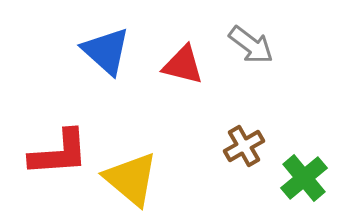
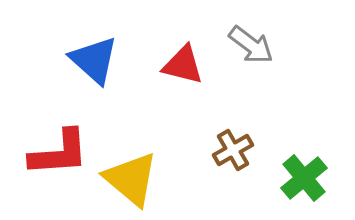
blue triangle: moved 12 px left, 9 px down
brown cross: moved 11 px left, 4 px down
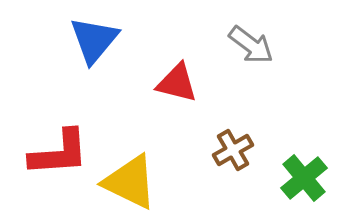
blue triangle: moved 20 px up; rotated 28 degrees clockwise
red triangle: moved 6 px left, 18 px down
yellow triangle: moved 1 px left, 3 px down; rotated 14 degrees counterclockwise
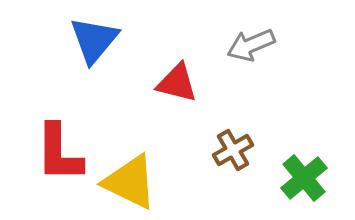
gray arrow: rotated 120 degrees clockwise
red L-shape: rotated 94 degrees clockwise
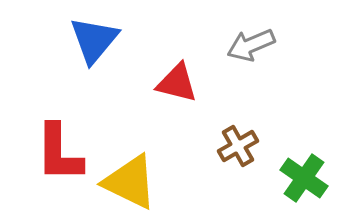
brown cross: moved 5 px right, 4 px up
green cross: rotated 15 degrees counterclockwise
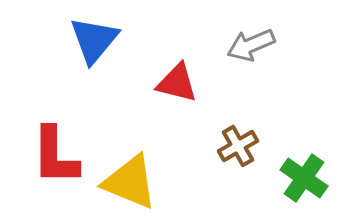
red L-shape: moved 4 px left, 3 px down
yellow triangle: rotated 4 degrees counterclockwise
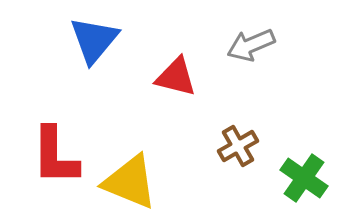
red triangle: moved 1 px left, 6 px up
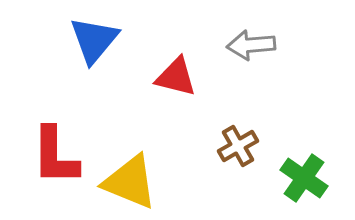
gray arrow: rotated 18 degrees clockwise
